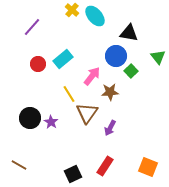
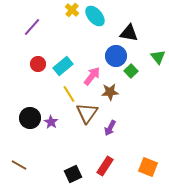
cyan rectangle: moved 7 px down
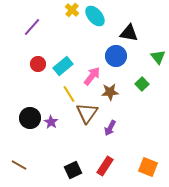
green square: moved 11 px right, 13 px down
black square: moved 4 px up
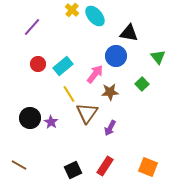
pink arrow: moved 3 px right, 2 px up
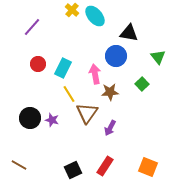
cyan rectangle: moved 2 px down; rotated 24 degrees counterclockwise
pink arrow: rotated 48 degrees counterclockwise
purple star: moved 1 px right, 2 px up; rotated 16 degrees counterclockwise
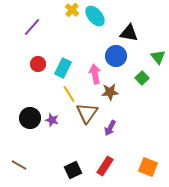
green square: moved 6 px up
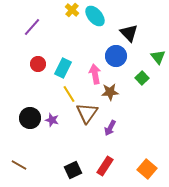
black triangle: rotated 36 degrees clockwise
orange square: moved 1 px left, 2 px down; rotated 18 degrees clockwise
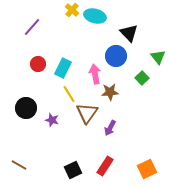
cyan ellipse: rotated 35 degrees counterclockwise
black circle: moved 4 px left, 10 px up
orange square: rotated 24 degrees clockwise
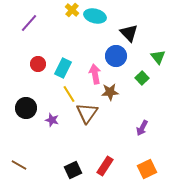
purple line: moved 3 px left, 4 px up
purple arrow: moved 32 px right
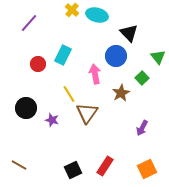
cyan ellipse: moved 2 px right, 1 px up
cyan rectangle: moved 13 px up
brown star: moved 11 px right, 1 px down; rotated 24 degrees counterclockwise
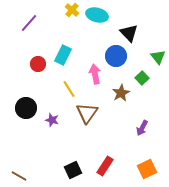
yellow line: moved 5 px up
brown line: moved 11 px down
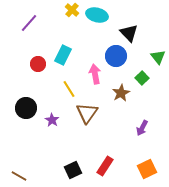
purple star: rotated 16 degrees clockwise
